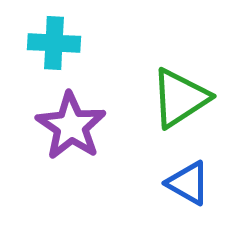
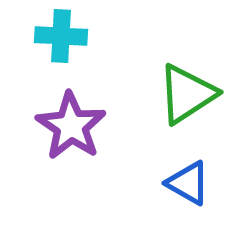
cyan cross: moved 7 px right, 7 px up
green triangle: moved 7 px right, 4 px up
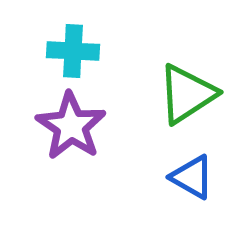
cyan cross: moved 12 px right, 15 px down
blue triangle: moved 4 px right, 6 px up
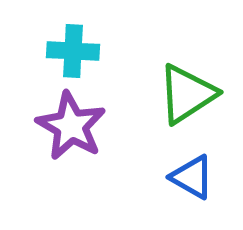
purple star: rotated 4 degrees counterclockwise
